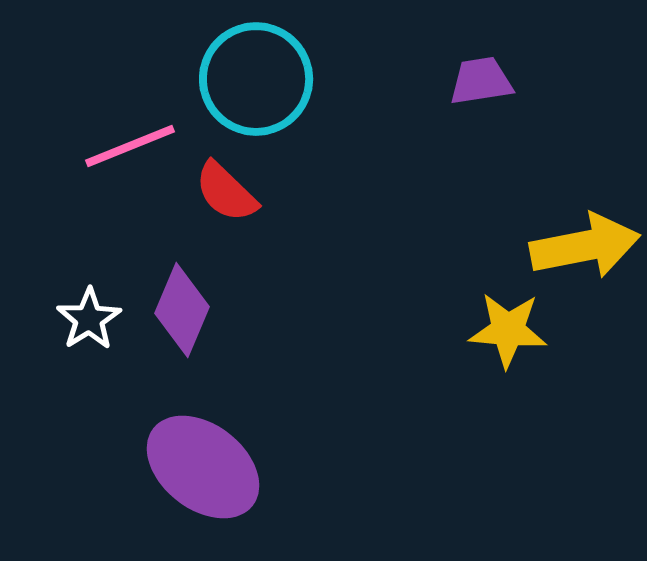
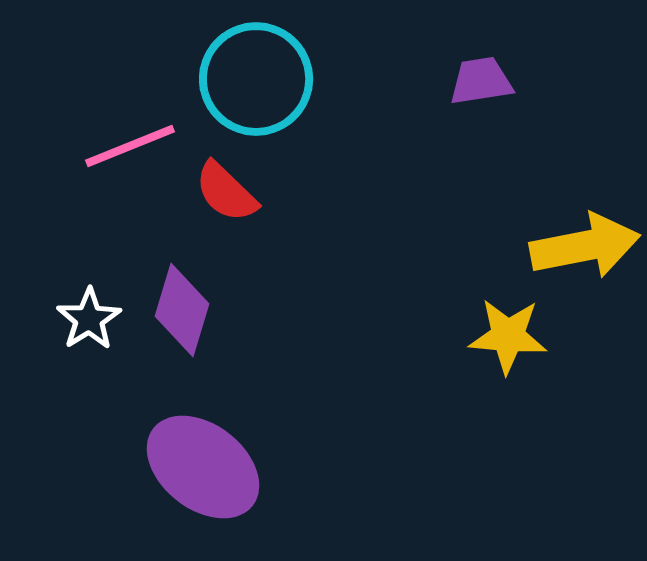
purple diamond: rotated 6 degrees counterclockwise
yellow star: moved 6 px down
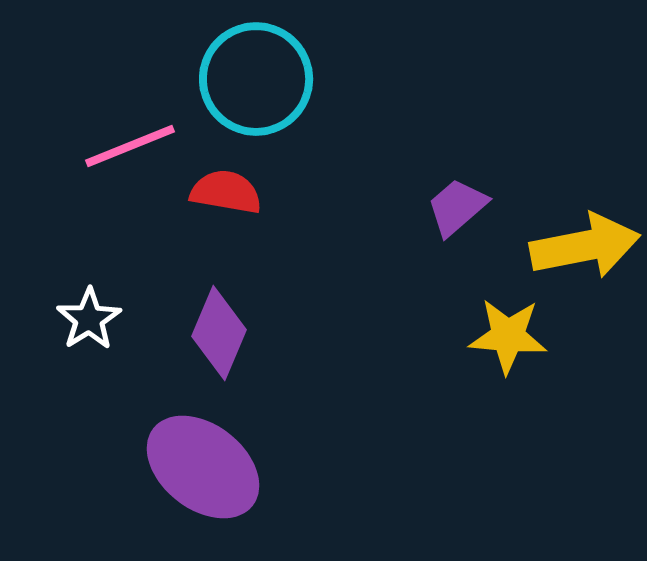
purple trapezoid: moved 24 px left, 126 px down; rotated 32 degrees counterclockwise
red semicircle: rotated 146 degrees clockwise
purple diamond: moved 37 px right, 23 px down; rotated 6 degrees clockwise
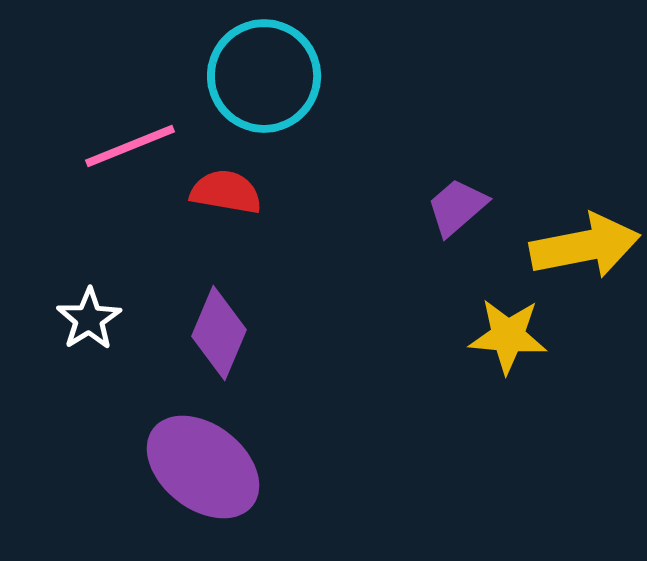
cyan circle: moved 8 px right, 3 px up
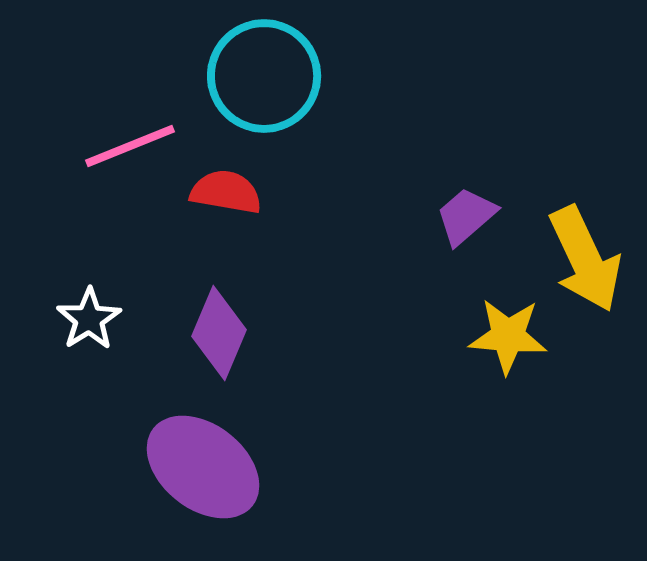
purple trapezoid: moved 9 px right, 9 px down
yellow arrow: moved 13 px down; rotated 76 degrees clockwise
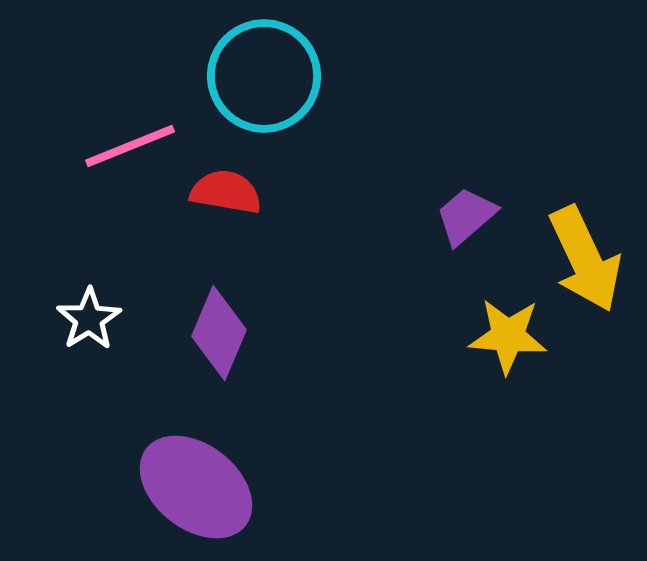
purple ellipse: moved 7 px left, 20 px down
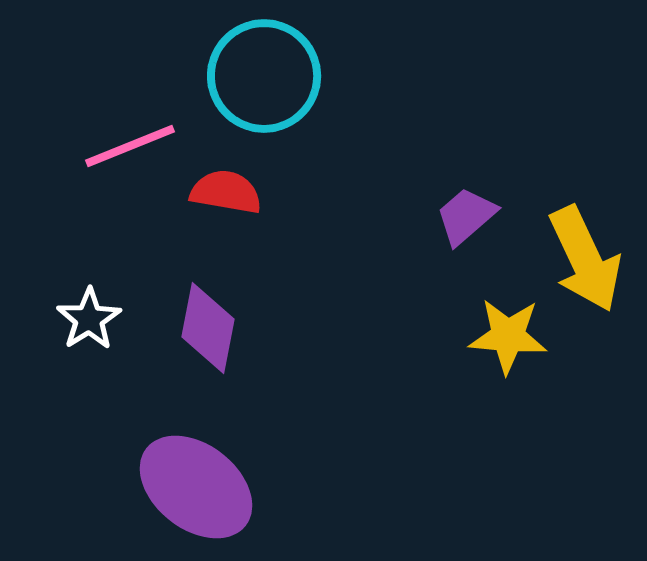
purple diamond: moved 11 px left, 5 px up; rotated 12 degrees counterclockwise
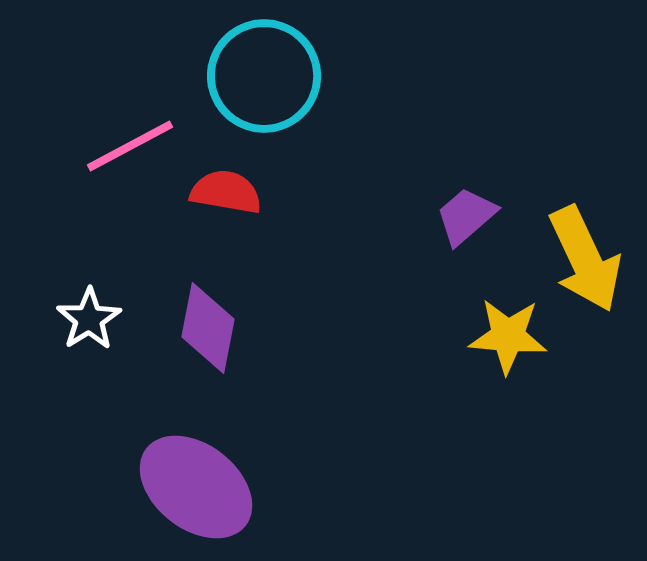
pink line: rotated 6 degrees counterclockwise
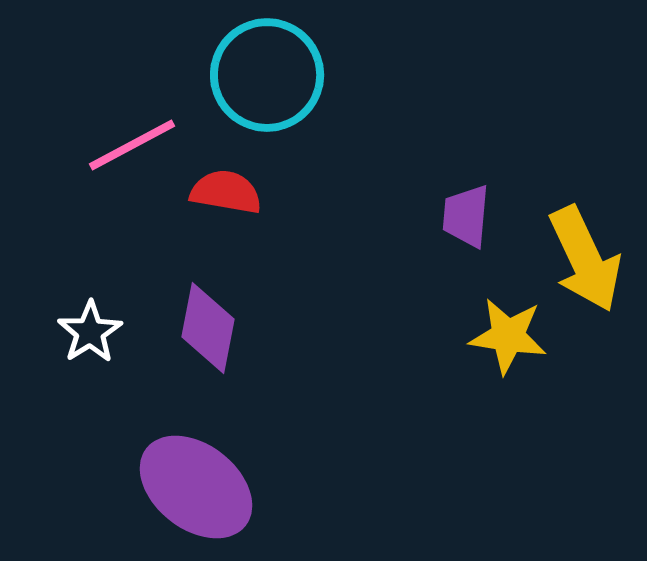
cyan circle: moved 3 px right, 1 px up
pink line: moved 2 px right, 1 px up
purple trapezoid: rotated 44 degrees counterclockwise
white star: moved 1 px right, 13 px down
yellow star: rotated 4 degrees clockwise
